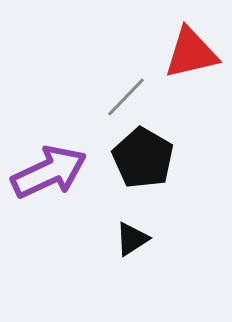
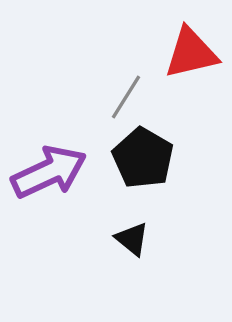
gray line: rotated 12 degrees counterclockwise
black triangle: rotated 48 degrees counterclockwise
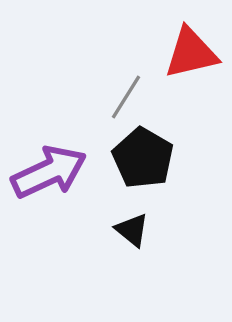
black triangle: moved 9 px up
